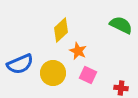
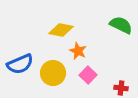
yellow diamond: rotated 55 degrees clockwise
pink square: rotated 18 degrees clockwise
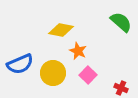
green semicircle: moved 3 px up; rotated 15 degrees clockwise
red cross: rotated 16 degrees clockwise
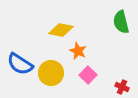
green semicircle: rotated 145 degrees counterclockwise
blue semicircle: rotated 56 degrees clockwise
yellow circle: moved 2 px left
red cross: moved 1 px right, 1 px up
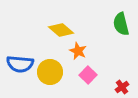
green semicircle: moved 2 px down
yellow diamond: rotated 30 degrees clockwise
blue semicircle: rotated 28 degrees counterclockwise
yellow circle: moved 1 px left, 1 px up
red cross: rotated 32 degrees clockwise
